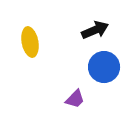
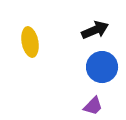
blue circle: moved 2 px left
purple trapezoid: moved 18 px right, 7 px down
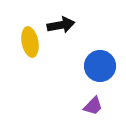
black arrow: moved 34 px left, 5 px up; rotated 12 degrees clockwise
blue circle: moved 2 px left, 1 px up
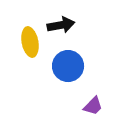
blue circle: moved 32 px left
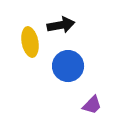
purple trapezoid: moved 1 px left, 1 px up
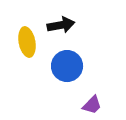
yellow ellipse: moved 3 px left
blue circle: moved 1 px left
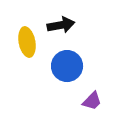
purple trapezoid: moved 4 px up
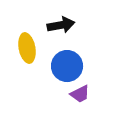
yellow ellipse: moved 6 px down
purple trapezoid: moved 12 px left, 7 px up; rotated 20 degrees clockwise
